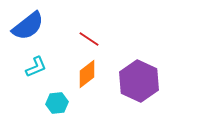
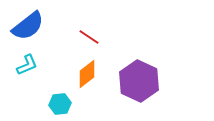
red line: moved 2 px up
cyan L-shape: moved 9 px left, 2 px up
cyan hexagon: moved 3 px right, 1 px down
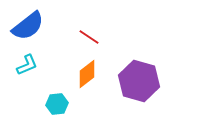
purple hexagon: rotated 9 degrees counterclockwise
cyan hexagon: moved 3 px left
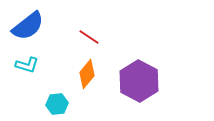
cyan L-shape: rotated 40 degrees clockwise
orange diamond: rotated 12 degrees counterclockwise
purple hexagon: rotated 12 degrees clockwise
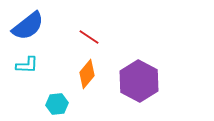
cyan L-shape: rotated 15 degrees counterclockwise
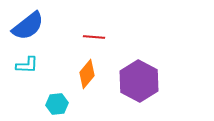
red line: moved 5 px right; rotated 30 degrees counterclockwise
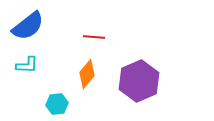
purple hexagon: rotated 9 degrees clockwise
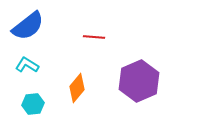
cyan L-shape: rotated 150 degrees counterclockwise
orange diamond: moved 10 px left, 14 px down
cyan hexagon: moved 24 px left
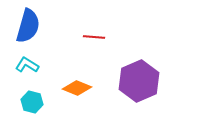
blue semicircle: rotated 36 degrees counterclockwise
orange diamond: rotated 72 degrees clockwise
cyan hexagon: moved 1 px left, 2 px up; rotated 20 degrees clockwise
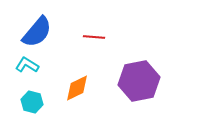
blue semicircle: moved 9 px right, 6 px down; rotated 24 degrees clockwise
purple hexagon: rotated 12 degrees clockwise
orange diamond: rotated 48 degrees counterclockwise
